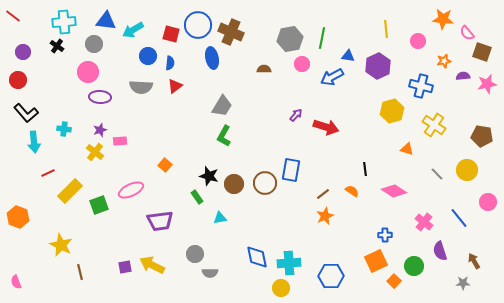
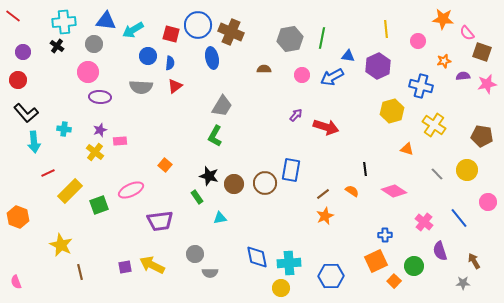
pink circle at (302, 64): moved 11 px down
green L-shape at (224, 136): moved 9 px left
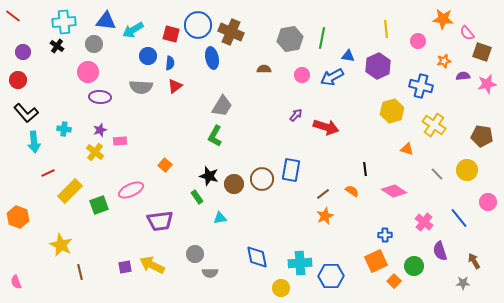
brown circle at (265, 183): moved 3 px left, 4 px up
cyan cross at (289, 263): moved 11 px right
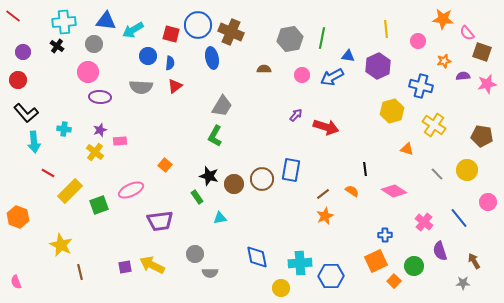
red line at (48, 173): rotated 56 degrees clockwise
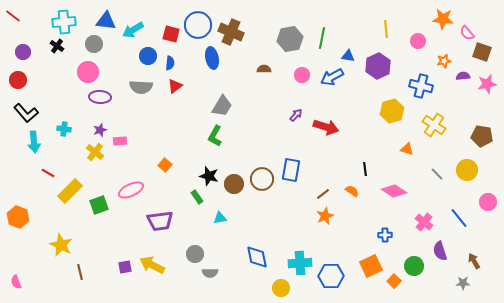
orange square at (376, 261): moved 5 px left, 5 px down
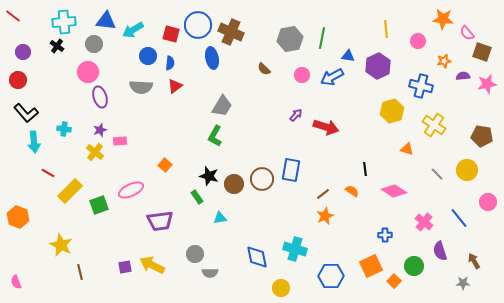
brown semicircle at (264, 69): rotated 136 degrees counterclockwise
purple ellipse at (100, 97): rotated 70 degrees clockwise
cyan cross at (300, 263): moved 5 px left, 14 px up; rotated 20 degrees clockwise
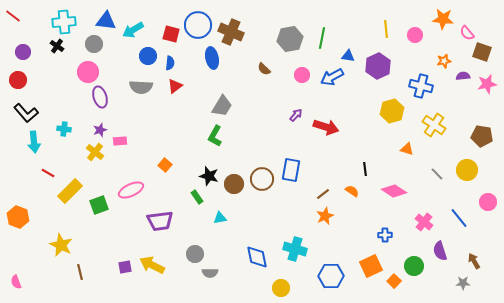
pink circle at (418, 41): moved 3 px left, 6 px up
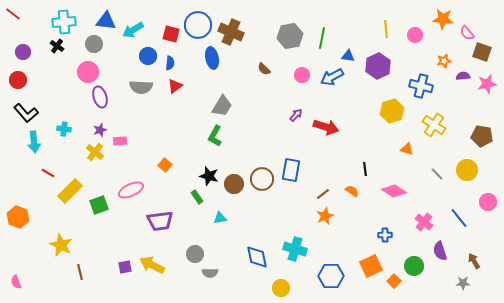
red line at (13, 16): moved 2 px up
gray hexagon at (290, 39): moved 3 px up
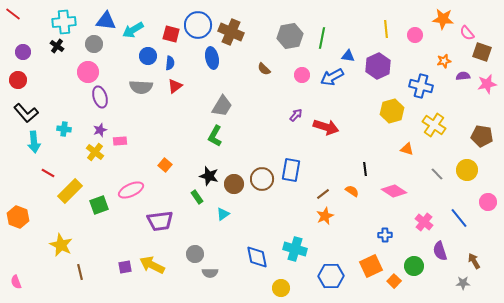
cyan triangle at (220, 218): moved 3 px right, 4 px up; rotated 24 degrees counterclockwise
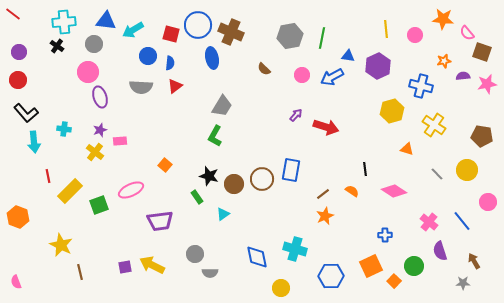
purple circle at (23, 52): moved 4 px left
red line at (48, 173): moved 3 px down; rotated 48 degrees clockwise
blue line at (459, 218): moved 3 px right, 3 px down
pink cross at (424, 222): moved 5 px right
